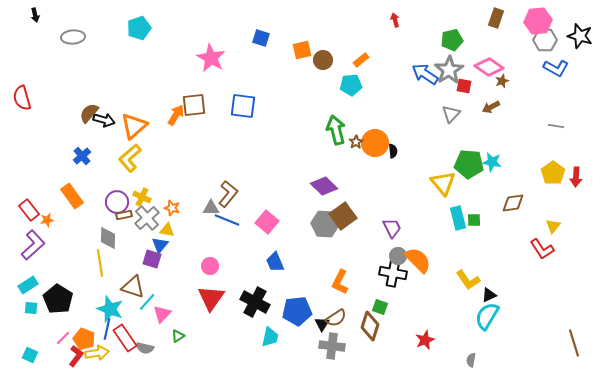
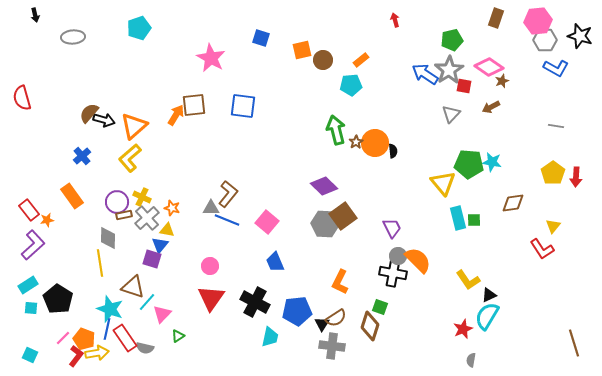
red star at (425, 340): moved 38 px right, 11 px up
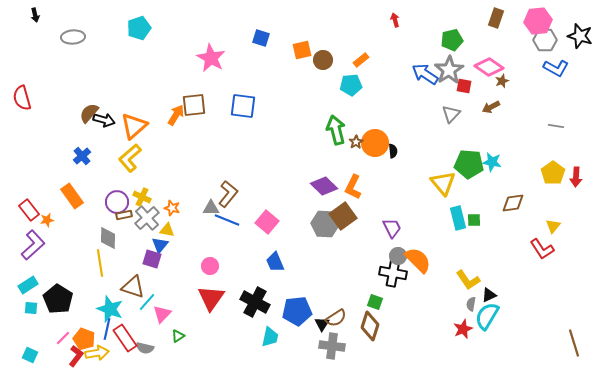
orange L-shape at (340, 282): moved 13 px right, 95 px up
green square at (380, 307): moved 5 px left, 5 px up
gray semicircle at (471, 360): moved 56 px up
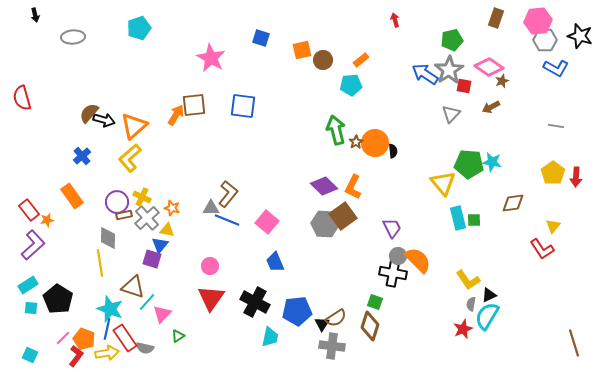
yellow arrow at (97, 353): moved 10 px right
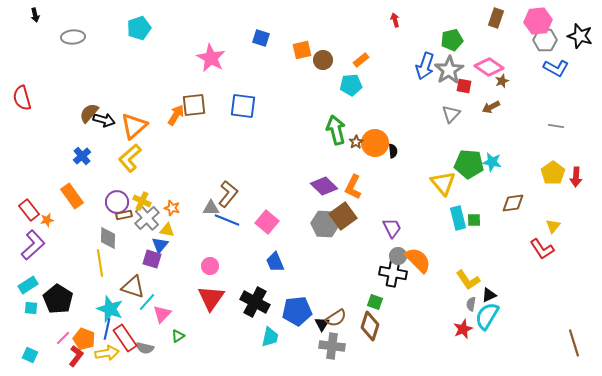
blue arrow at (425, 74): moved 8 px up; rotated 104 degrees counterclockwise
yellow cross at (142, 197): moved 4 px down
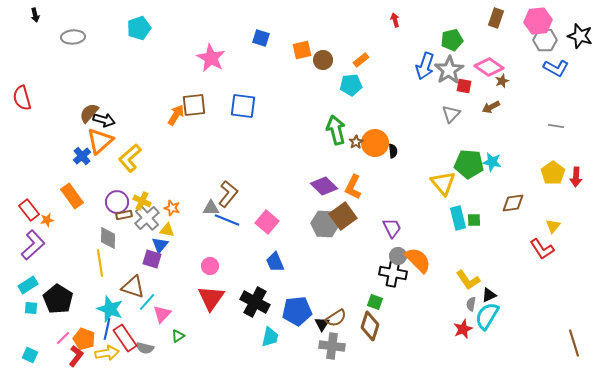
orange triangle at (134, 126): moved 34 px left, 15 px down
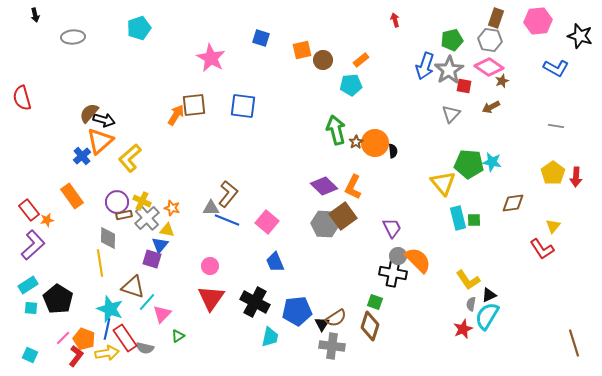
gray hexagon at (545, 40): moved 55 px left; rotated 10 degrees clockwise
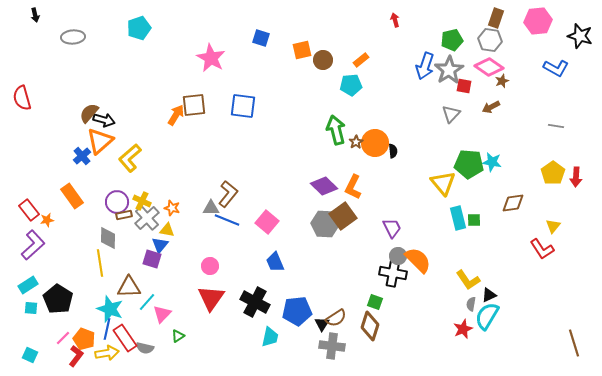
brown triangle at (133, 287): moved 4 px left; rotated 20 degrees counterclockwise
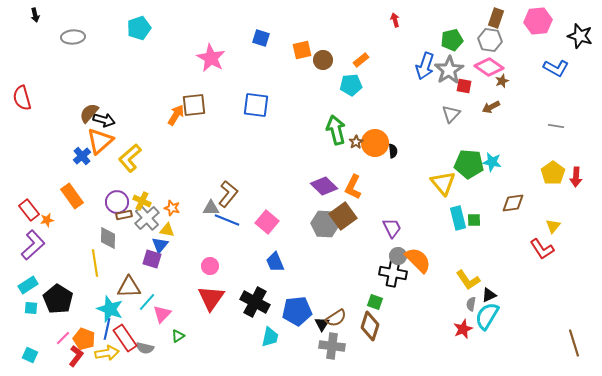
blue square at (243, 106): moved 13 px right, 1 px up
yellow line at (100, 263): moved 5 px left
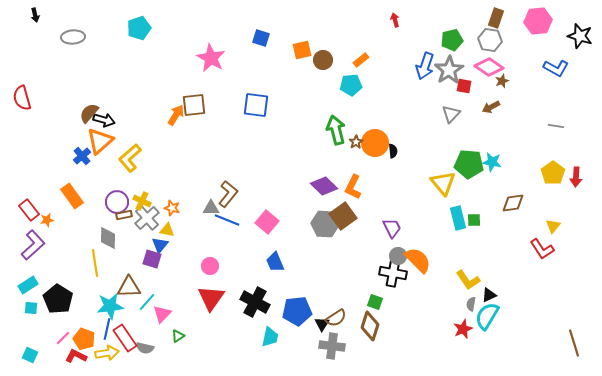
cyan star at (110, 309): moved 3 px up; rotated 28 degrees counterclockwise
red L-shape at (76, 356): rotated 100 degrees counterclockwise
